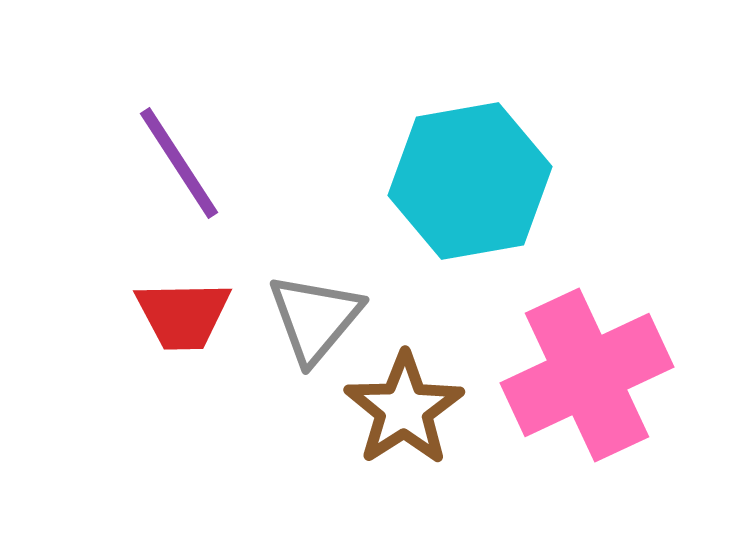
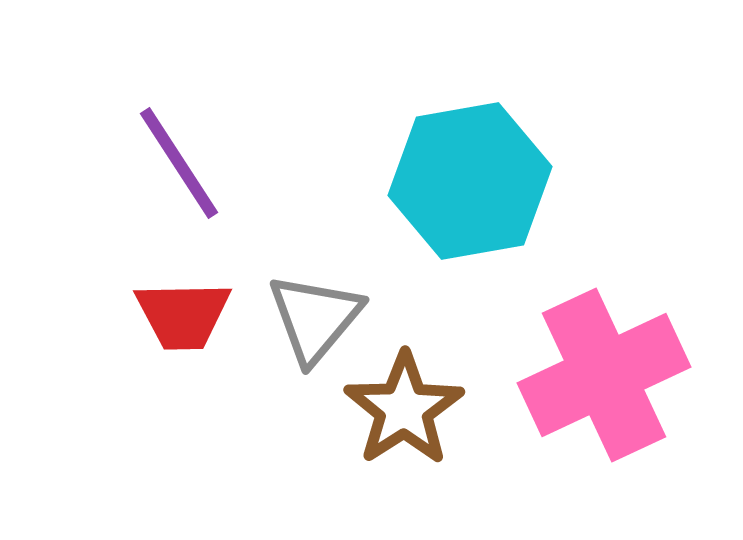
pink cross: moved 17 px right
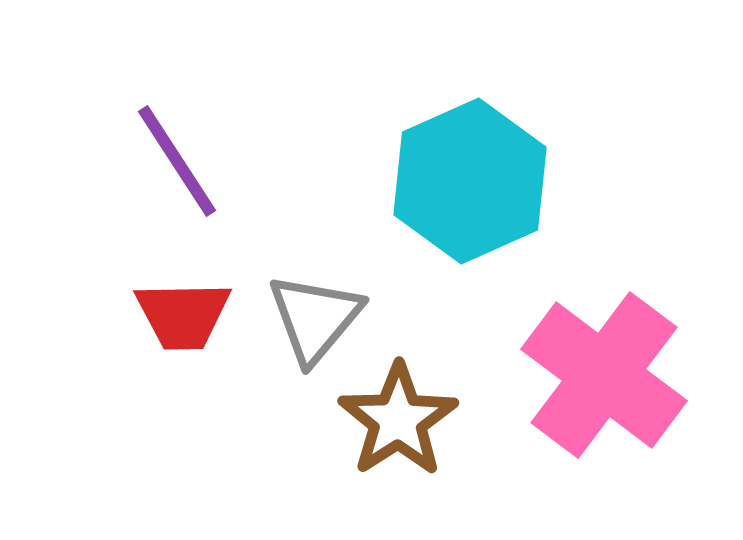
purple line: moved 2 px left, 2 px up
cyan hexagon: rotated 14 degrees counterclockwise
pink cross: rotated 28 degrees counterclockwise
brown star: moved 6 px left, 11 px down
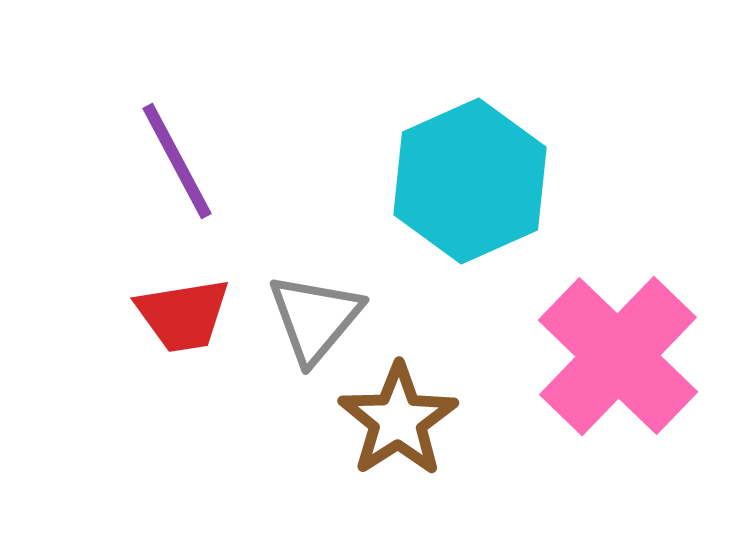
purple line: rotated 5 degrees clockwise
red trapezoid: rotated 8 degrees counterclockwise
pink cross: moved 14 px right, 19 px up; rotated 7 degrees clockwise
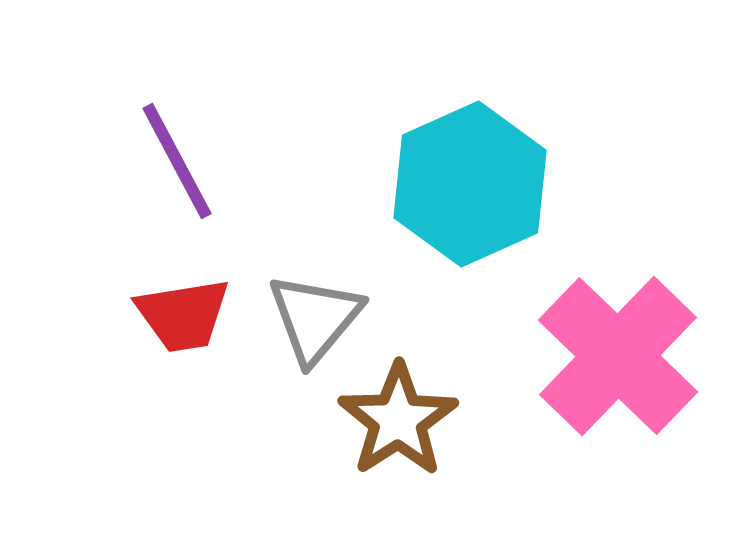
cyan hexagon: moved 3 px down
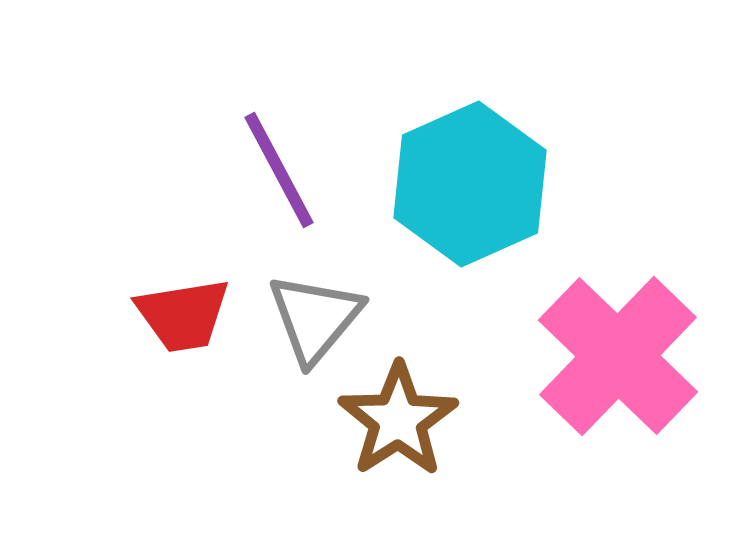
purple line: moved 102 px right, 9 px down
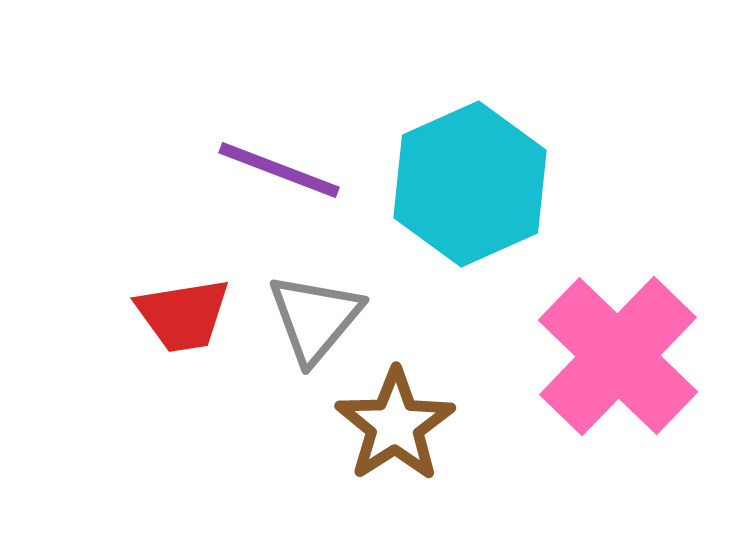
purple line: rotated 41 degrees counterclockwise
brown star: moved 3 px left, 5 px down
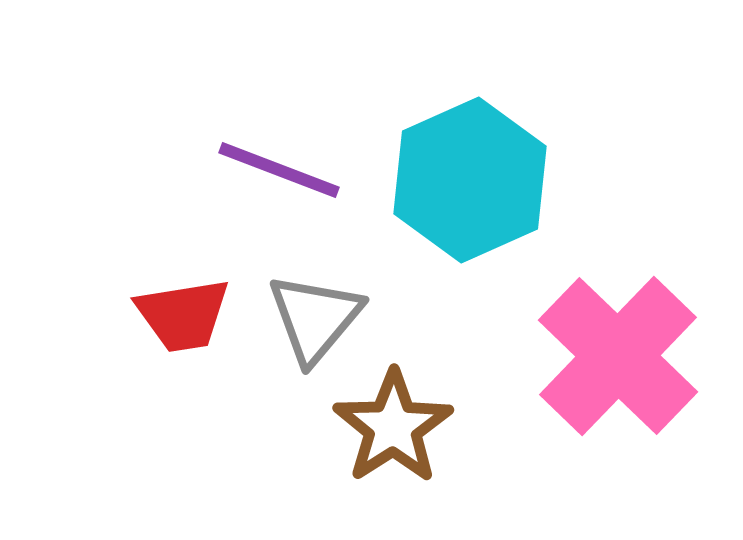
cyan hexagon: moved 4 px up
brown star: moved 2 px left, 2 px down
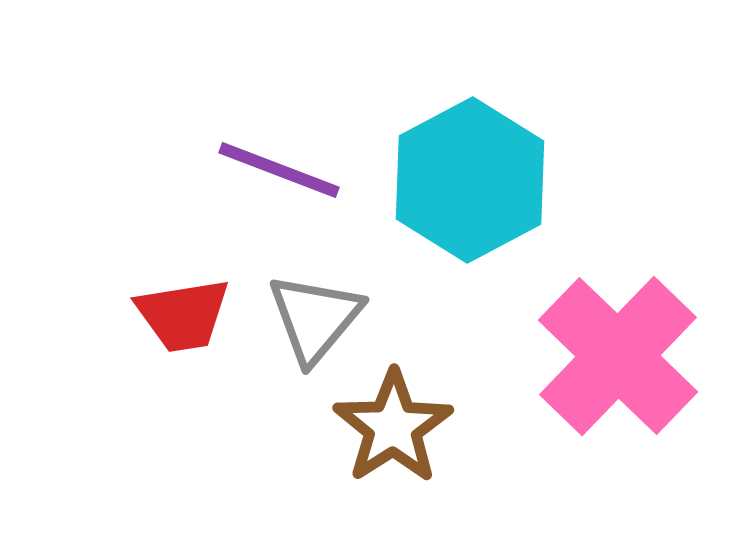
cyan hexagon: rotated 4 degrees counterclockwise
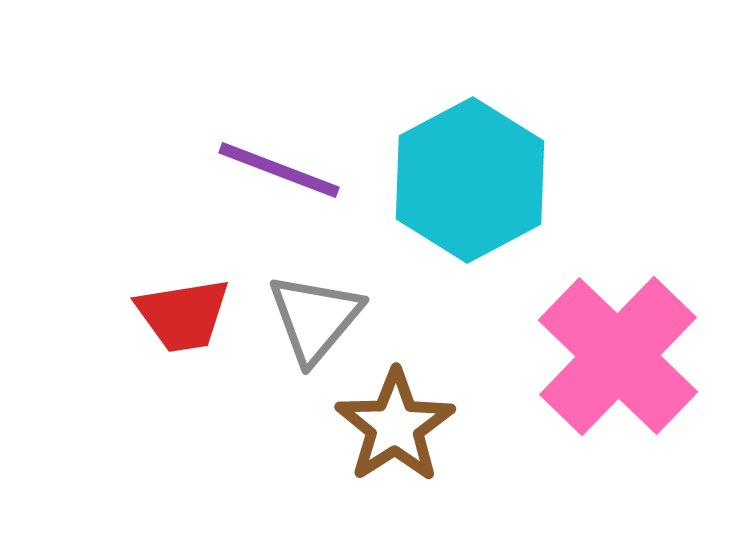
brown star: moved 2 px right, 1 px up
